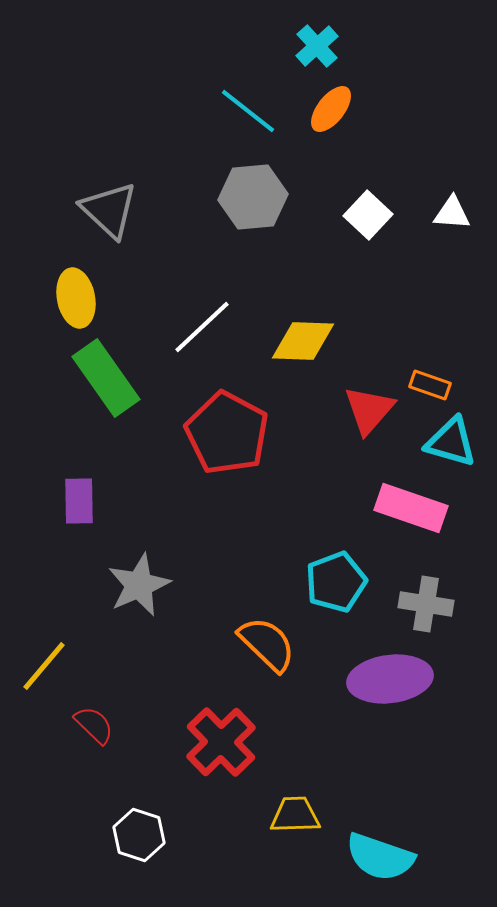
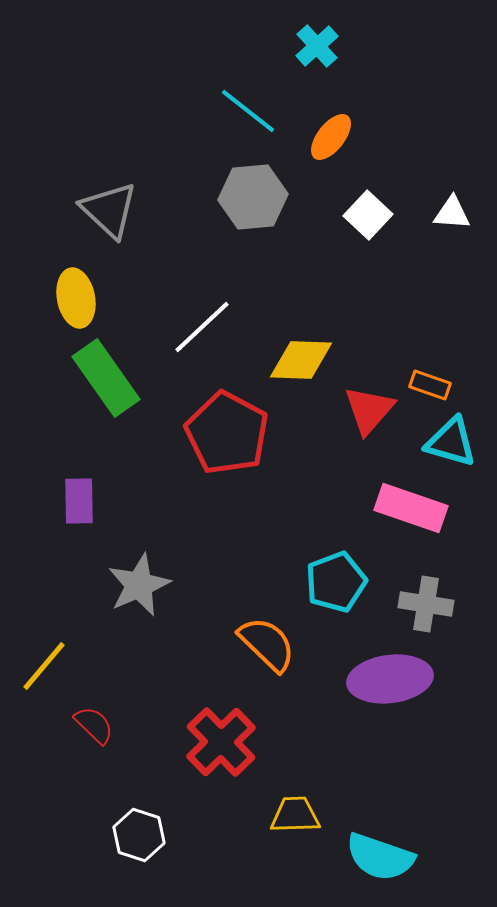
orange ellipse: moved 28 px down
yellow diamond: moved 2 px left, 19 px down
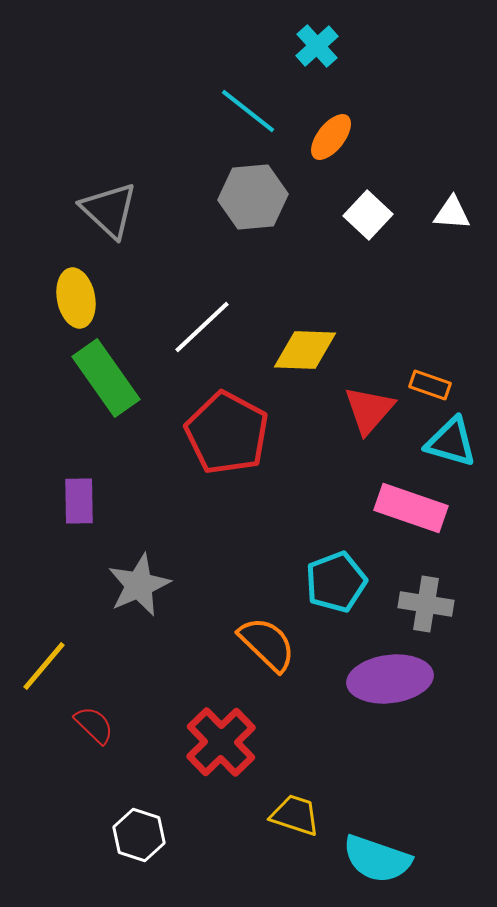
yellow diamond: moved 4 px right, 10 px up
yellow trapezoid: rotated 20 degrees clockwise
cyan semicircle: moved 3 px left, 2 px down
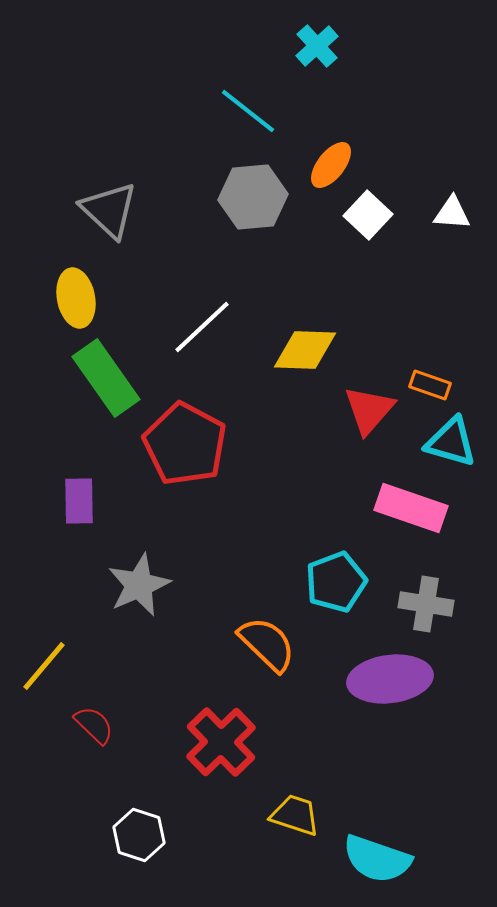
orange ellipse: moved 28 px down
red pentagon: moved 42 px left, 11 px down
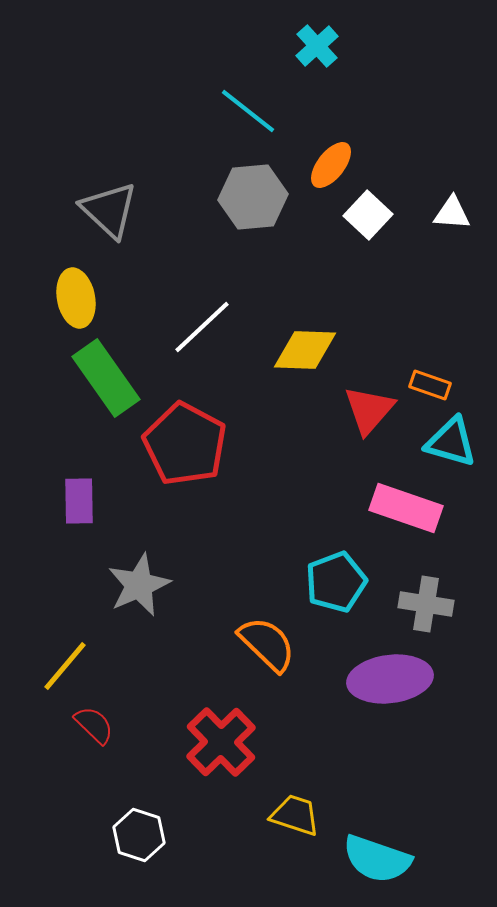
pink rectangle: moved 5 px left
yellow line: moved 21 px right
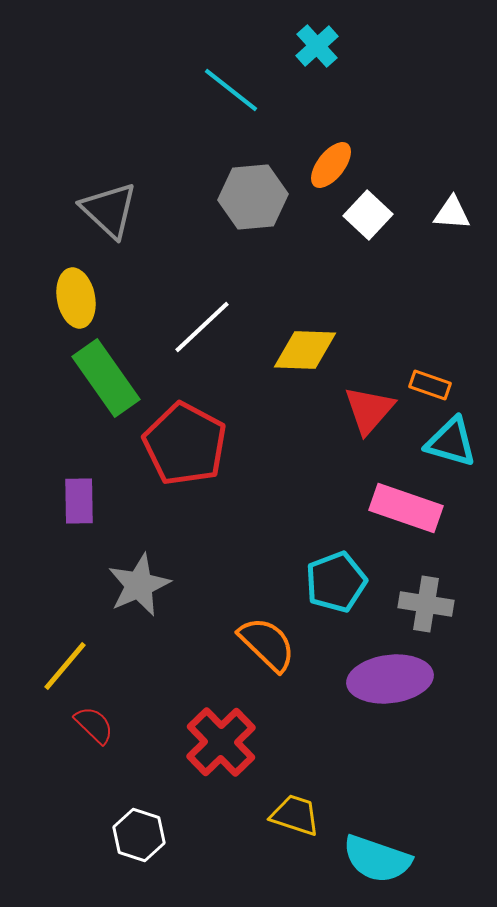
cyan line: moved 17 px left, 21 px up
